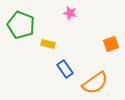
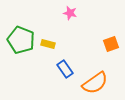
green pentagon: moved 15 px down
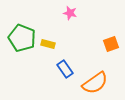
green pentagon: moved 1 px right, 2 px up
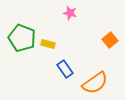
orange square: moved 1 px left, 4 px up; rotated 21 degrees counterclockwise
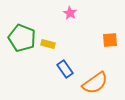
pink star: rotated 16 degrees clockwise
orange square: rotated 35 degrees clockwise
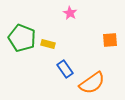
orange semicircle: moved 3 px left
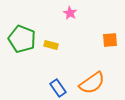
green pentagon: moved 1 px down
yellow rectangle: moved 3 px right, 1 px down
blue rectangle: moved 7 px left, 19 px down
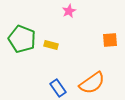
pink star: moved 1 px left, 2 px up; rotated 16 degrees clockwise
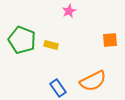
green pentagon: moved 1 px down
orange semicircle: moved 1 px right, 2 px up; rotated 8 degrees clockwise
